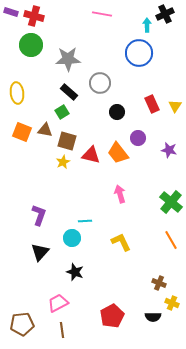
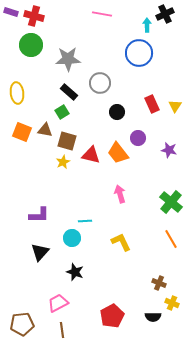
purple L-shape: rotated 70 degrees clockwise
orange line: moved 1 px up
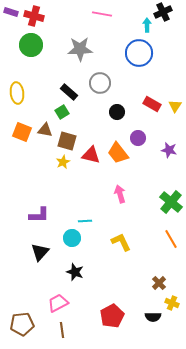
black cross: moved 2 px left, 2 px up
gray star: moved 12 px right, 10 px up
red rectangle: rotated 36 degrees counterclockwise
brown cross: rotated 24 degrees clockwise
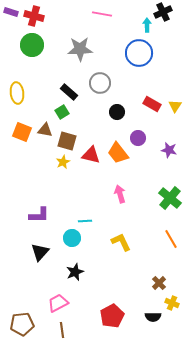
green circle: moved 1 px right
green cross: moved 1 px left, 4 px up
black star: rotated 30 degrees clockwise
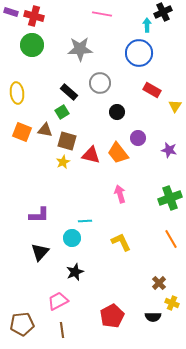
red rectangle: moved 14 px up
green cross: rotated 30 degrees clockwise
pink trapezoid: moved 2 px up
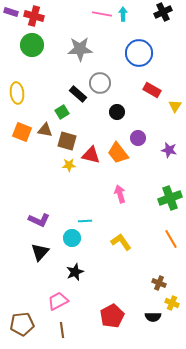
cyan arrow: moved 24 px left, 11 px up
black rectangle: moved 9 px right, 2 px down
yellow star: moved 6 px right, 3 px down; rotated 24 degrees clockwise
purple L-shape: moved 5 px down; rotated 25 degrees clockwise
yellow L-shape: rotated 10 degrees counterclockwise
brown cross: rotated 24 degrees counterclockwise
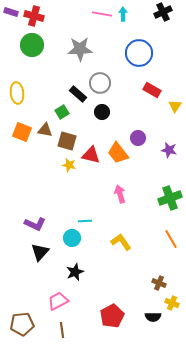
black circle: moved 15 px left
yellow star: rotated 16 degrees clockwise
purple L-shape: moved 4 px left, 4 px down
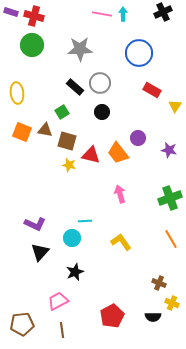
black rectangle: moved 3 px left, 7 px up
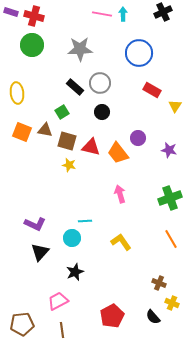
red triangle: moved 8 px up
black semicircle: rotated 49 degrees clockwise
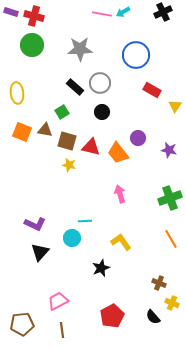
cyan arrow: moved 2 px up; rotated 120 degrees counterclockwise
blue circle: moved 3 px left, 2 px down
black star: moved 26 px right, 4 px up
